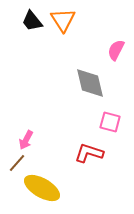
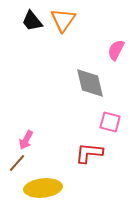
orange triangle: rotated 8 degrees clockwise
red L-shape: rotated 12 degrees counterclockwise
yellow ellipse: moved 1 px right; rotated 36 degrees counterclockwise
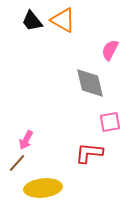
orange triangle: rotated 36 degrees counterclockwise
pink semicircle: moved 6 px left
pink square: rotated 25 degrees counterclockwise
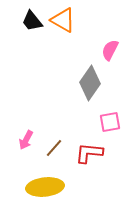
gray diamond: rotated 48 degrees clockwise
brown line: moved 37 px right, 15 px up
yellow ellipse: moved 2 px right, 1 px up
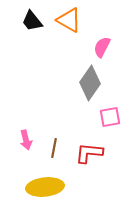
orange triangle: moved 6 px right
pink semicircle: moved 8 px left, 3 px up
pink square: moved 5 px up
pink arrow: rotated 42 degrees counterclockwise
brown line: rotated 30 degrees counterclockwise
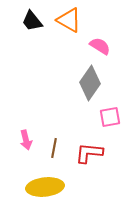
pink semicircle: moved 2 px left, 1 px up; rotated 95 degrees clockwise
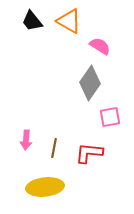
orange triangle: moved 1 px down
pink arrow: rotated 18 degrees clockwise
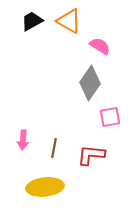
black trapezoid: rotated 100 degrees clockwise
pink arrow: moved 3 px left
red L-shape: moved 2 px right, 2 px down
